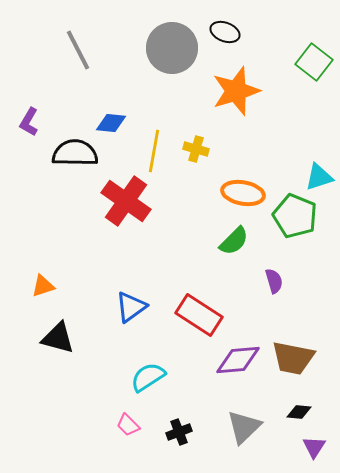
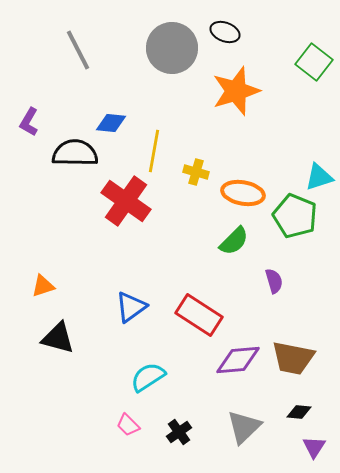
yellow cross: moved 23 px down
black cross: rotated 15 degrees counterclockwise
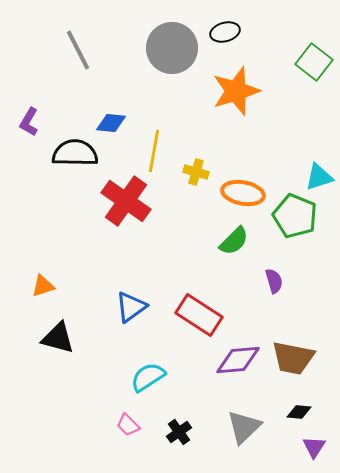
black ellipse: rotated 36 degrees counterclockwise
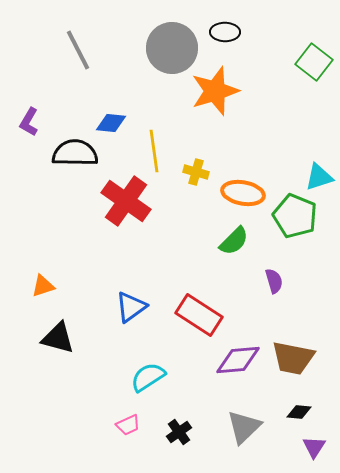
black ellipse: rotated 16 degrees clockwise
orange star: moved 21 px left
yellow line: rotated 18 degrees counterclockwise
pink trapezoid: rotated 70 degrees counterclockwise
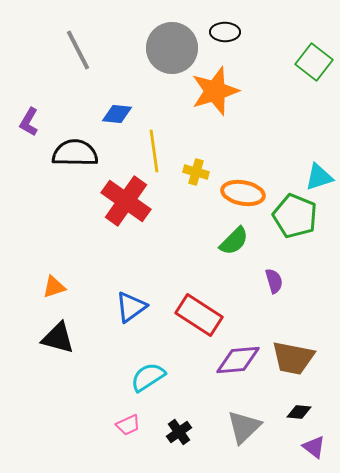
blue diamond: moved 6 px right, 9 px up
orange triangle: moved 11 px right, 1 px down
purple triangle: rotated 25 degrees counterclockwise
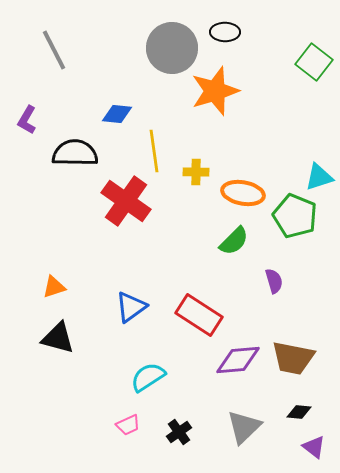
gray line: moved 24 px left
purple L-shape: moved 2 px left, 2 px up
yellow cross: rotated 15 degrees counterclockwise
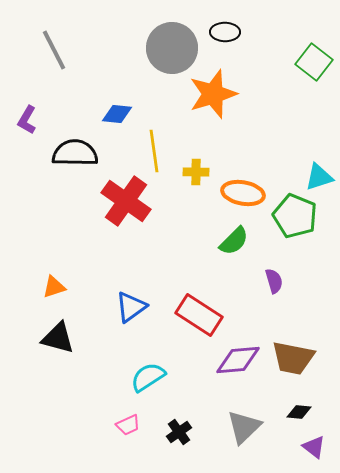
orange star: moved 2 px left, 3 px down
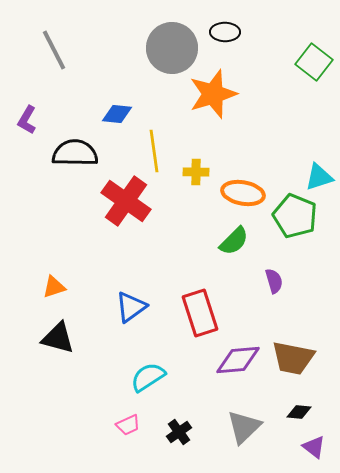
red rectangle: moved 1 px right, 2 px up; rotated 39 degrees clockwise
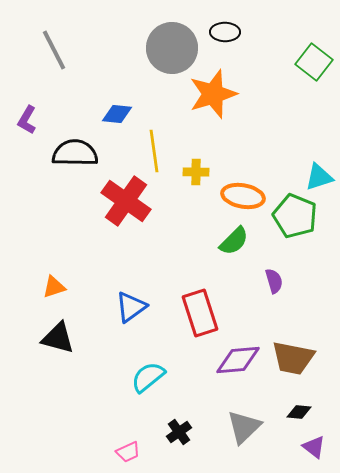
orange ellipse: moved 3 px down
cyan semicircle: rotated 6 degrees counterclockwise
pink trapezoid: moved 27 px down
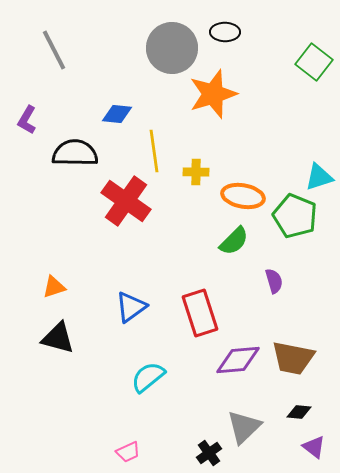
black cross: moved 30 px right, 21 px down
